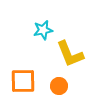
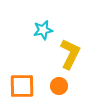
yellow L-shape: rotated 132 degrees counterclockwise
orange square: moved 1 px left, 5 px down
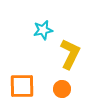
orange circle: moved 3 px right, 3 px down
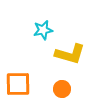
yellow L-shape: rotated 80 degrees clockwise
orange square: moved 4 px left, 2 px up
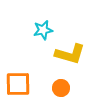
orange circle: moved 1 px left, 1 px up
